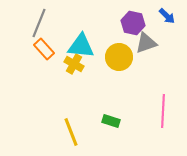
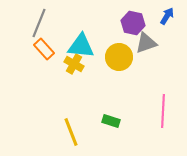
blue arrow: rotated 102 degrees counterclockwise
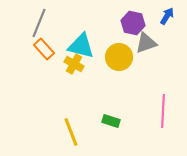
cyan triangle: rotated 8 degrees clockwise
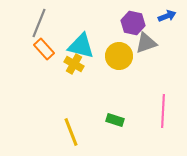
blue arrow: rotated 36 degrees clockwise
yellow circle: moved 1 px up
green rectangle: moved 4 px right, 1 px up
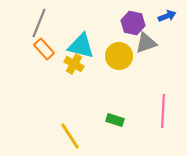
yellow line: moved 1 px left, 4 px down; rotated 12 degrees counterclockwise
